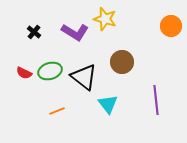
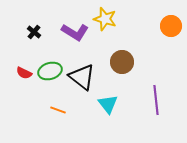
black triangle: moved 2 px left
orange line: moved 1 px right, 1 px up; rotated 42 degrees clockwise
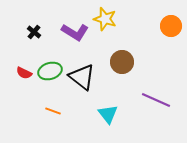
purple line: rotated 60 degrees counterclockwise
cyan triangle: moved 10 px down
orange line: moved 5 px left, 1 px down
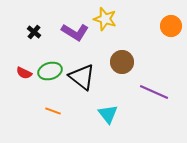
purple line: moved 2 px left, 8 px up
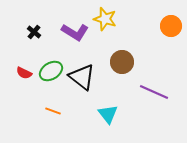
green ellipse: moved 1 px right; rotated 15 degrees counterclockwise
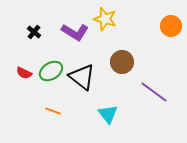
purple line: rotated 12 degrees clockwise
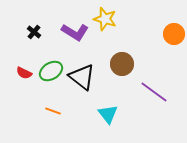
orange circle: moved 3 px right, 8 px down
brown circle: moved 2 px down
